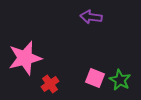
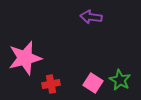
pink square: moved 2 px left, 5 px down; rotated 12 degrees clockwise
red cross: moved 1 px right; rotated 24 degrees clockwise
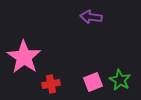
pink star: moved 1 px left, 1 px up; rotated 24 degrees counterclockwise
pink square: moved 1 px up; rotated 36 degrees clockwise
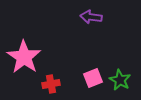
pink square: moved 4 px up
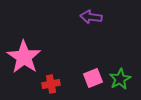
green star: moved 1 px up; rotated 15 degrees clockwise
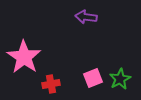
purple arrow: moved 5 px left
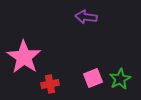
red cross: moved 1 px left
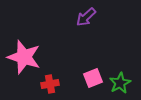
purple arrow: rotated 50 degrees counterclockwise
pink star: rotated 16 degrees counterclockwise
green star: moved 4 px down
